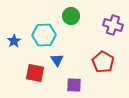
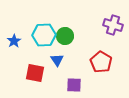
green circle: moved 6 px left, 20 px down
red pentagon: moved 2 px left
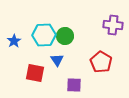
purple cross: rotated 12 degrees counterclockwise
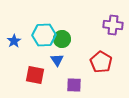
green circle: moved 3 px left, 3 px down
red square: moved 2 px down
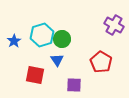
purple cross: moved 1 px right; rotated 24 degrees clockwise
cyan hexagon: moved 2 px left; rotated 15 degrees counterclockwise
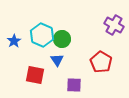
cyan hexagon: rotated 20 degrees counterclockwise
